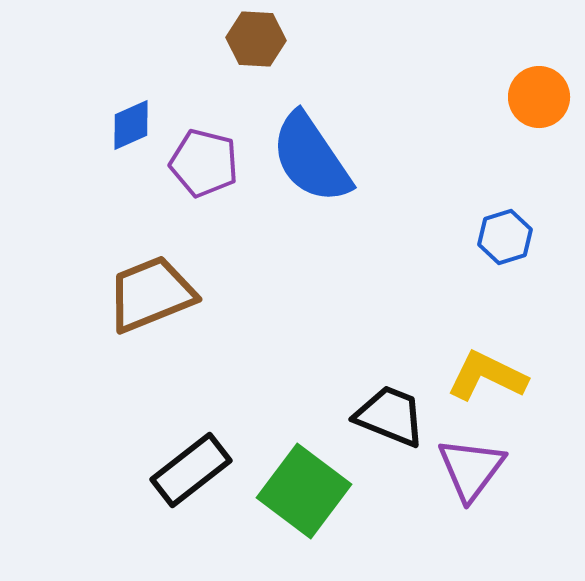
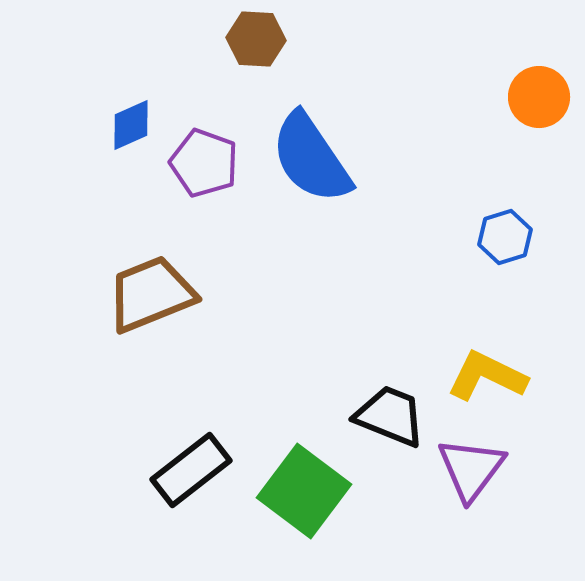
purple pentagon: rotated 6 degrees clockwise
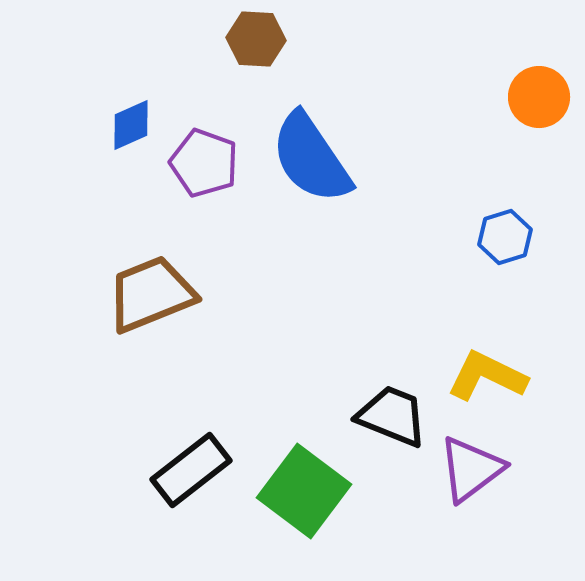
black trapezoid: moved 2 px right
purple triangle: rotated 16 degrees clockwise
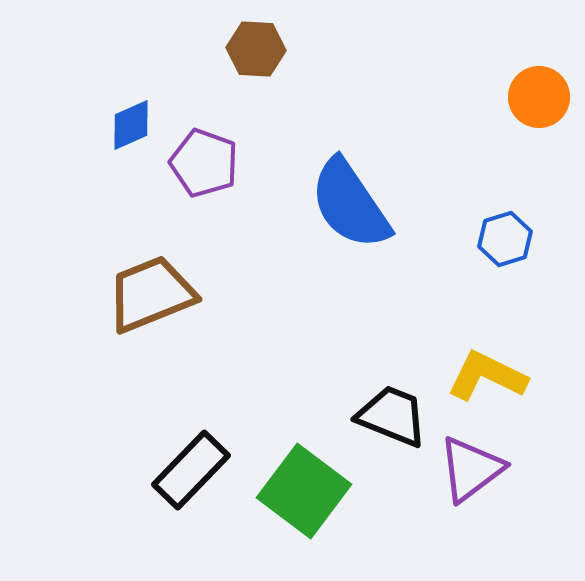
brown hexagon: moved 10 px down
blue semicircle: moved 39 px right, 46 px down
blue hexagon: moved 2 px down
black rectangle: rotated 8 degrees counterclockwise
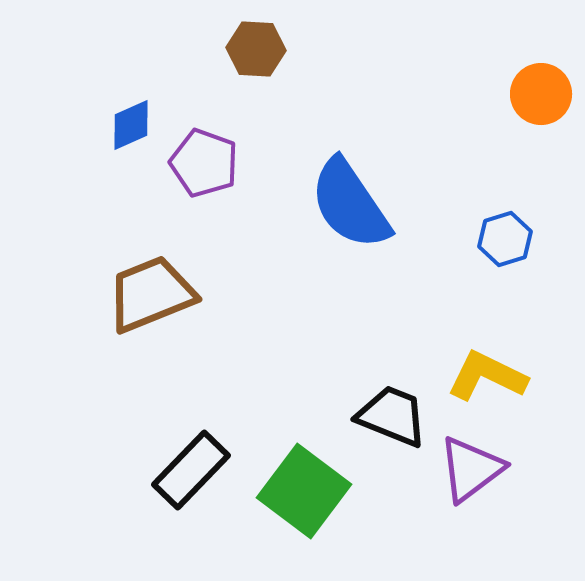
orange circle: moved 2 px right, 3 px up
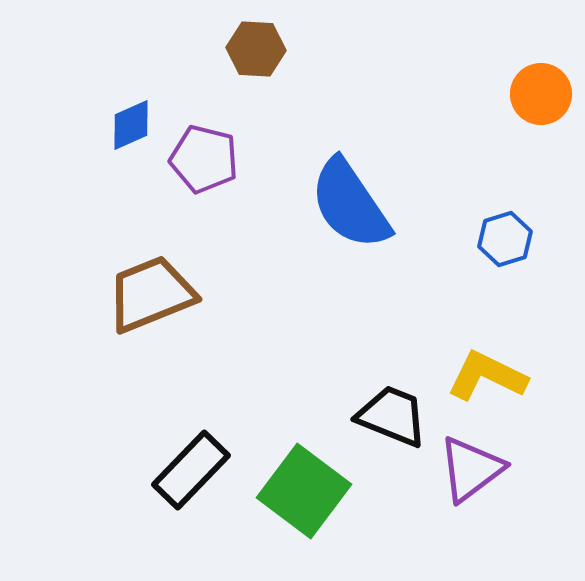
purple pentagon: moved 4 px up; rotated 6 degrees counterclockwise
